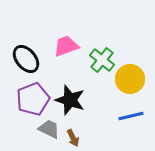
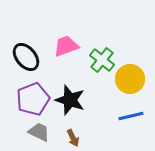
black ellipse: moved 2 px up
gray trapezoid: moved 10 px left, 3 px down
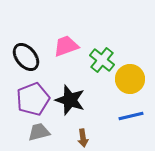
gray trapezoid: rotated 40 degrees counterclockwise
brown arrow: moved 10 px right; rotated 18 degrees clockwise
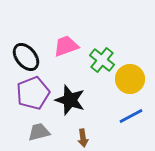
purple pentagon: moved 6 px up
blue line: rotated 15 degrees counterclockwise
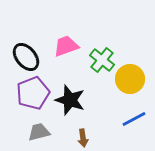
blue line: moved 3 px right, 3 px down
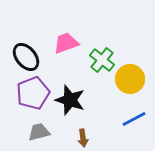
pink trapezoid: moved 3 px up
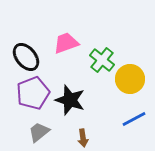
gray trapezoid: rotated 25 degrees counterclockwise
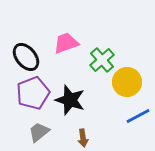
green cross: rotated 10 degrees clockwise
yellow circle: moved 3 px left, 3 px down
blue line: moved 4 px right, 3 px up
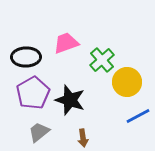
black ellipse: rotated 52 degrees counterclockwise
purple pentagon: rotated 8 degrees counterclockwise
